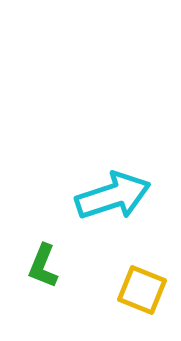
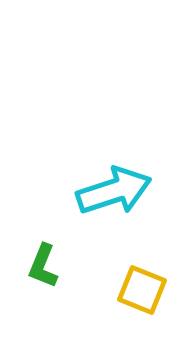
cyan arrow: moved 1 px right, 5 px up
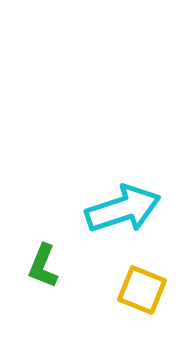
cyan arrow: moved 9 px right, 18 px down
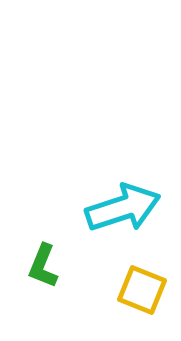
cyan arrow: moved 1 px up
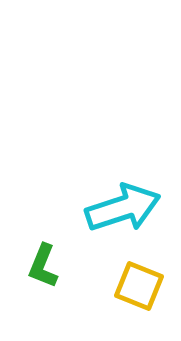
yellow square: moved 3 px left, 4 px up
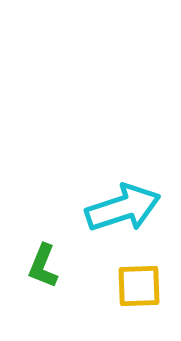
yellow square: rotated 24 degrees counterclockwise
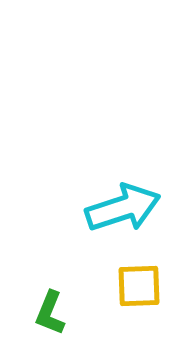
green L-shape: moved 7 px right, 47 px down
